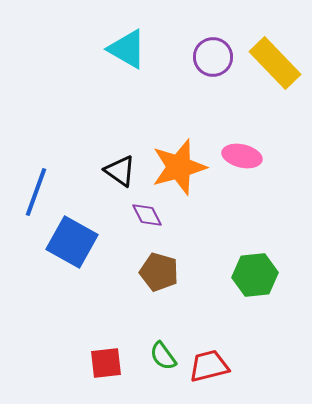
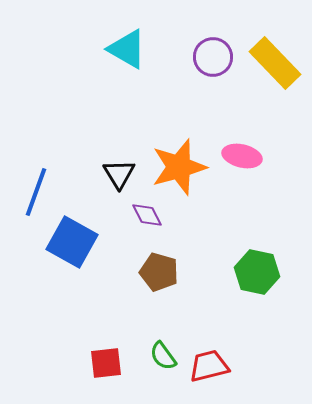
black triangle: moved 1 px left, 3 px down; rotated 24 degrees clockwise
green hexagon: moved 2 px right, 3 px up; rotated 18 degrees clockwise
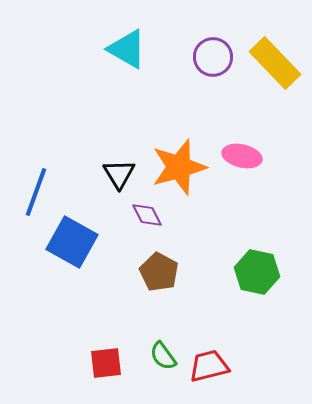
brown pentagon: rotated 12 degrees clockwise
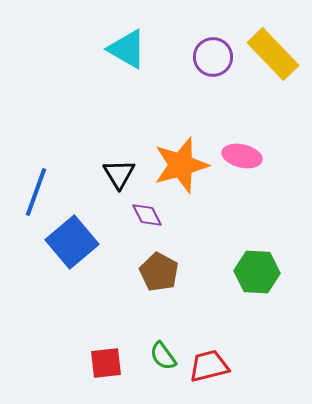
yellow rectangle: moved 2 px left, 9 px up
orange star: moved 2 px right, 2 px up
blue square: rotated 21 degrees clockwise
green hexagon: rotated 9 degrees counterclockwise
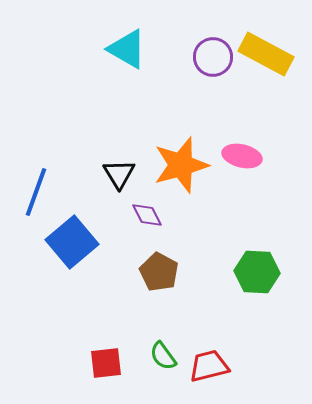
yellow rectangle: moved 7 px left; rotated 18 degrees counterclockwise
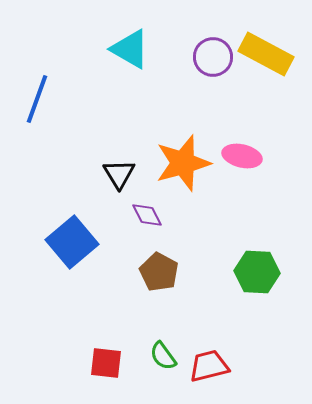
cyan triangle: moved 3 px right
orange star: moved 2 px right, 2 px up
blue line: moved 1 px right, 93 px up
red square: rotated 12 degrees clockwise
